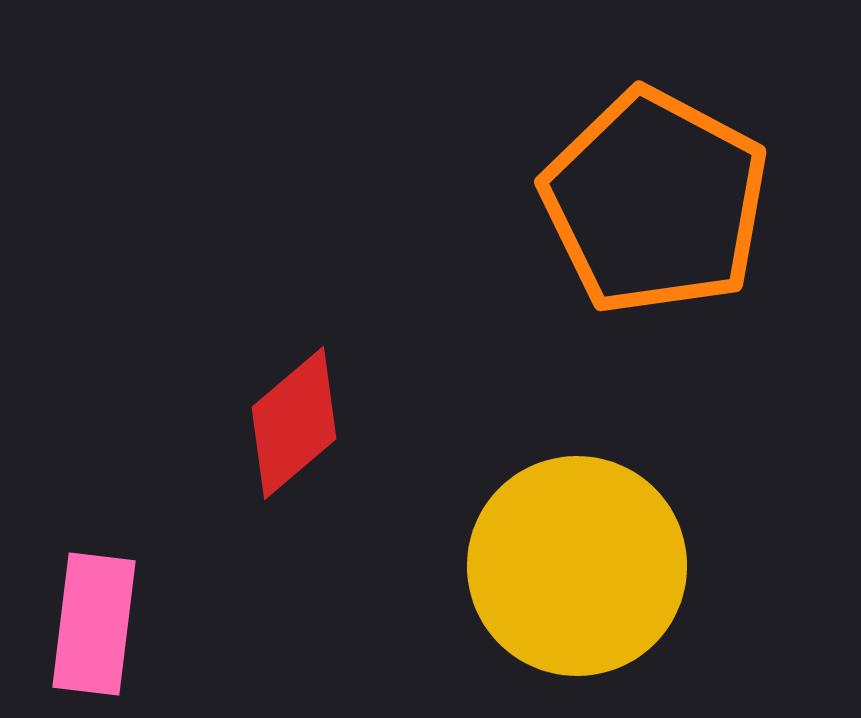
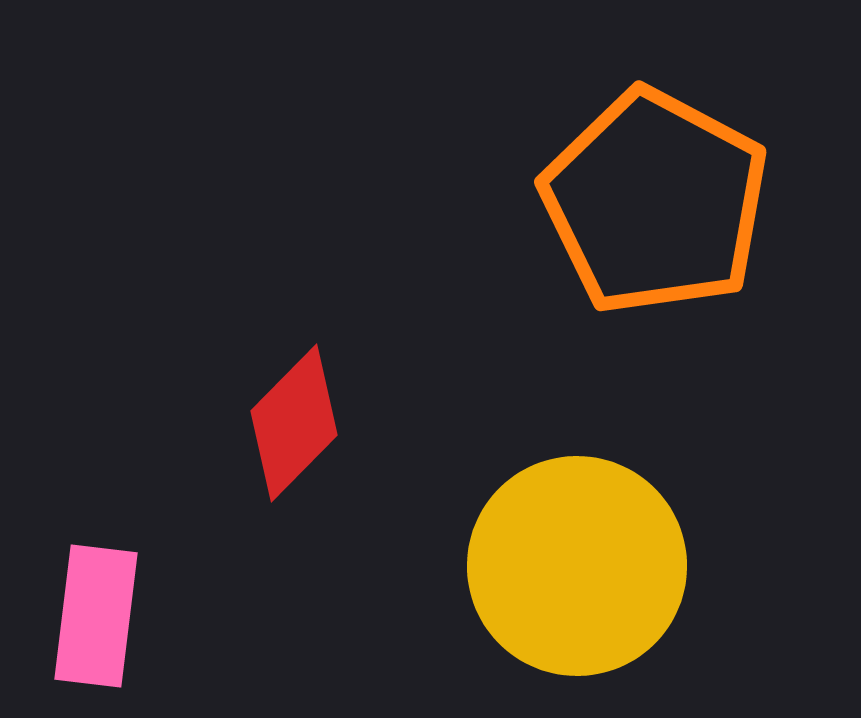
red diamond: rotated 5 degrees counterclockwise
pink rectangle: moved 2 px right, 8 px up
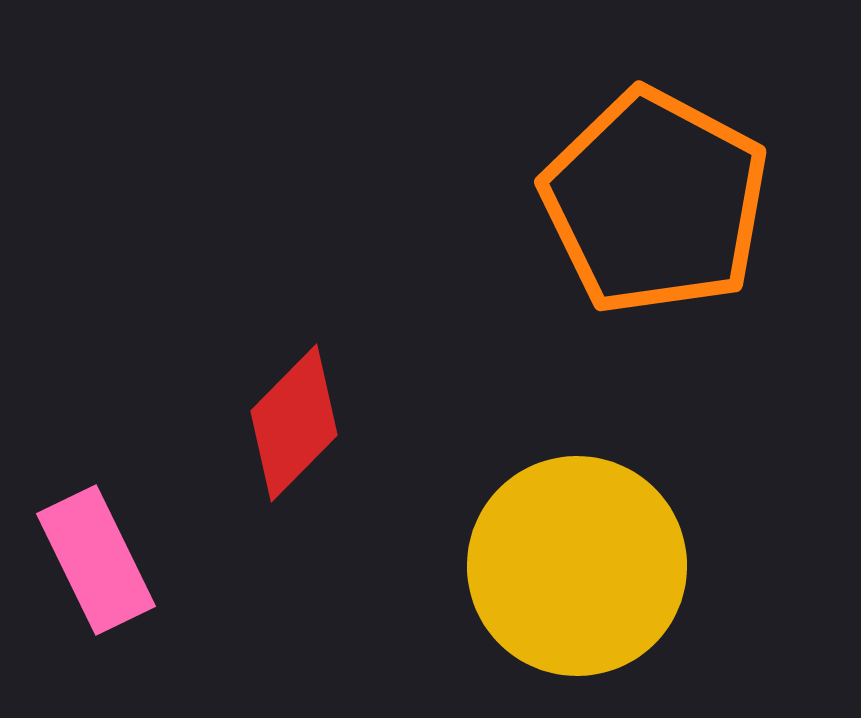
pink rectangle: moved 56 px up; rotated 33 degrees counterclockwise
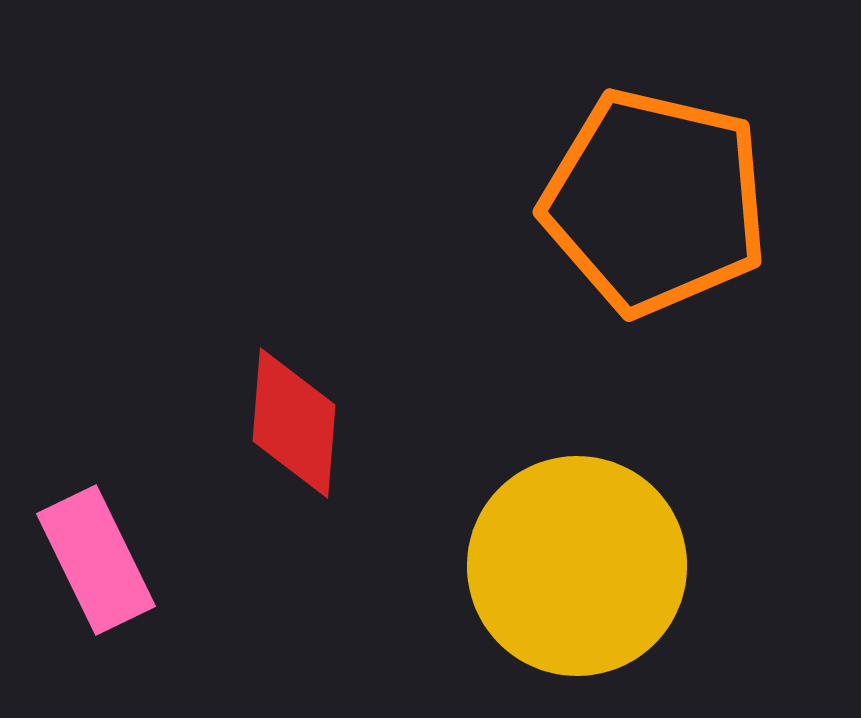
orange pentagon: rotated 15 degrees counterclockwise
red diamond: rotated 40 degrees counterclockwise
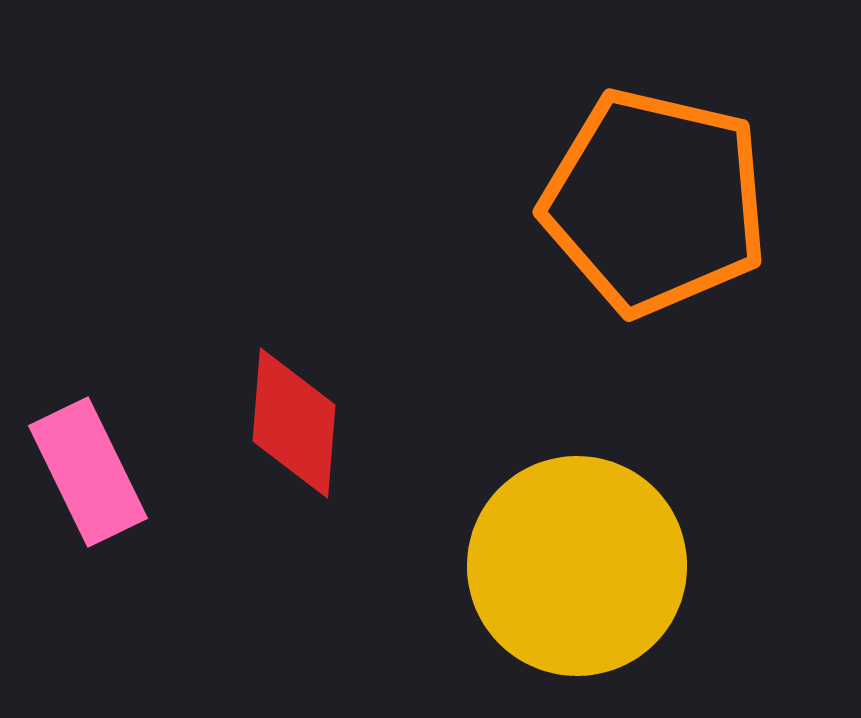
pink rectangle: moved 8 px left, 88 px up
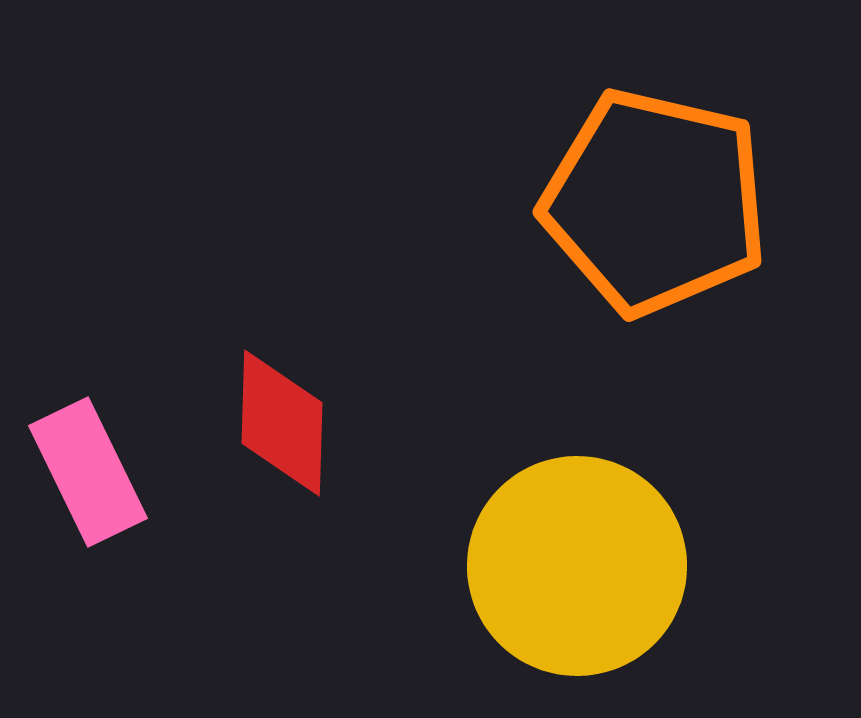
red diamond: moved 12 px left; rotated 3 degrees counterclockwise
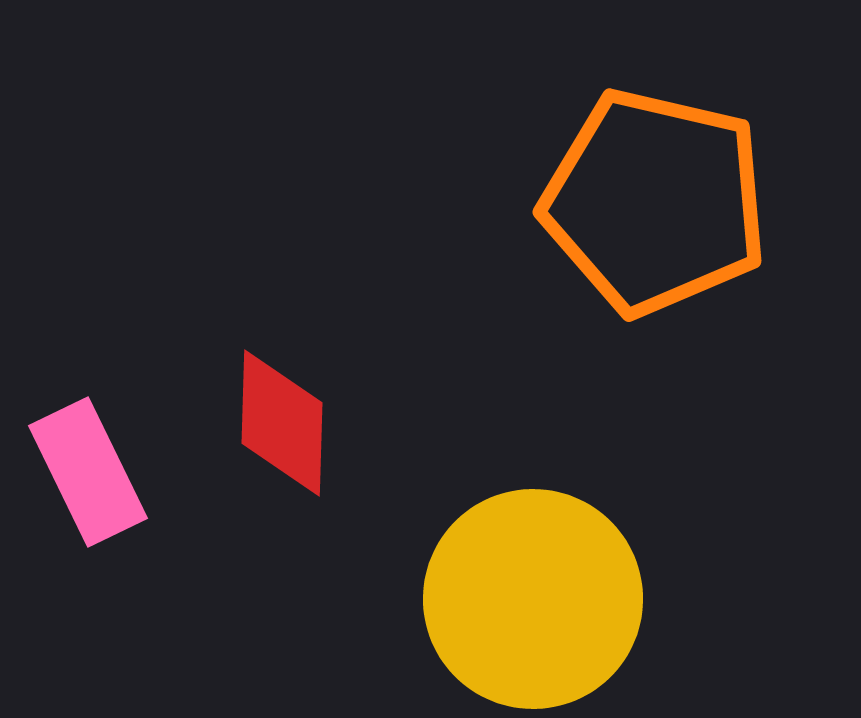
yellow circle: moved 44 px left, 33 px down
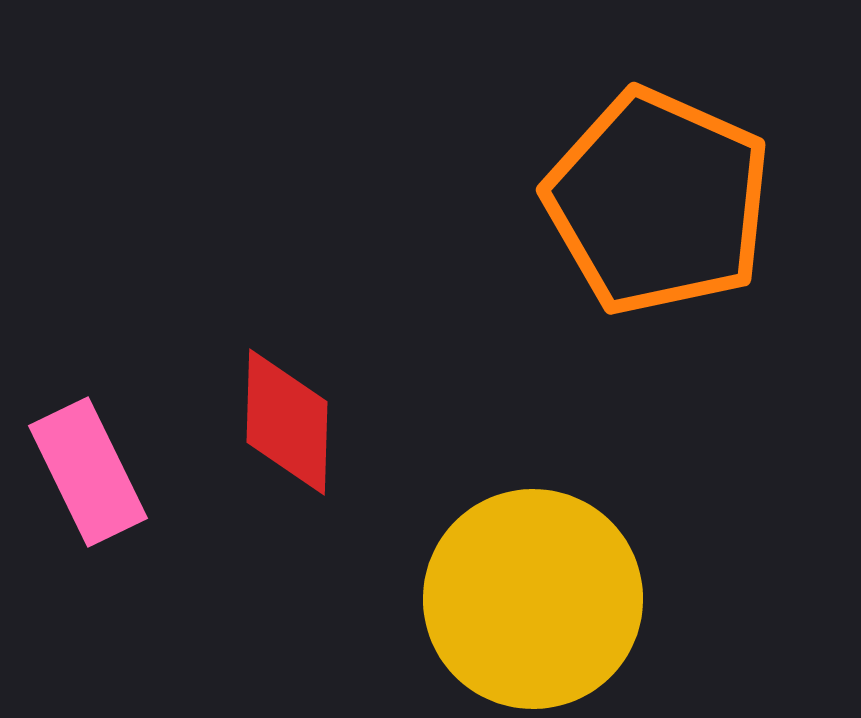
orange pentagon: moved 3 px right; rotated 11 degrees clockwise
red diamond: moved 5 px right, 1 px up
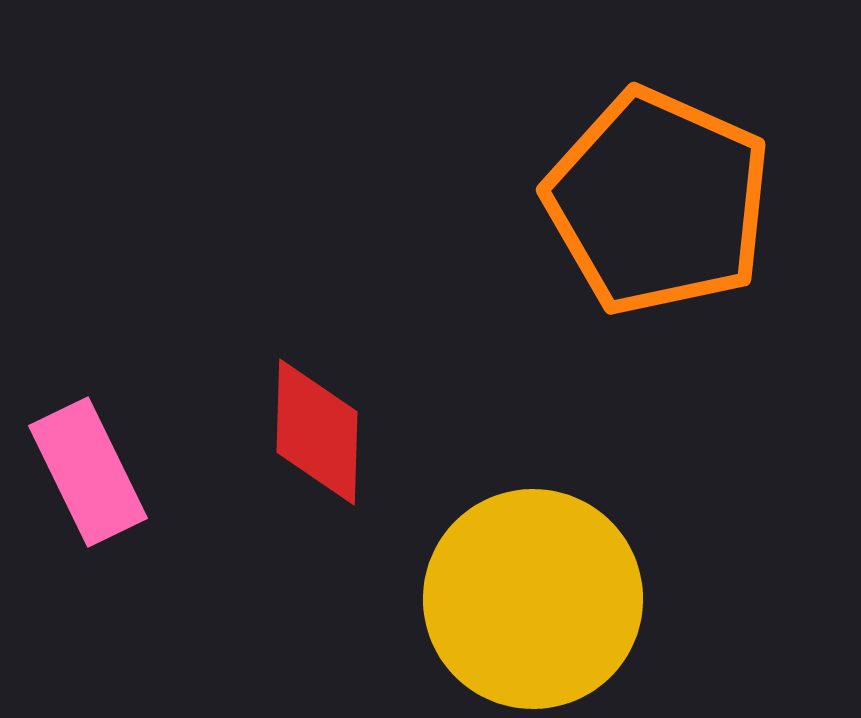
red diamond: moved 30 px right, 10 px down
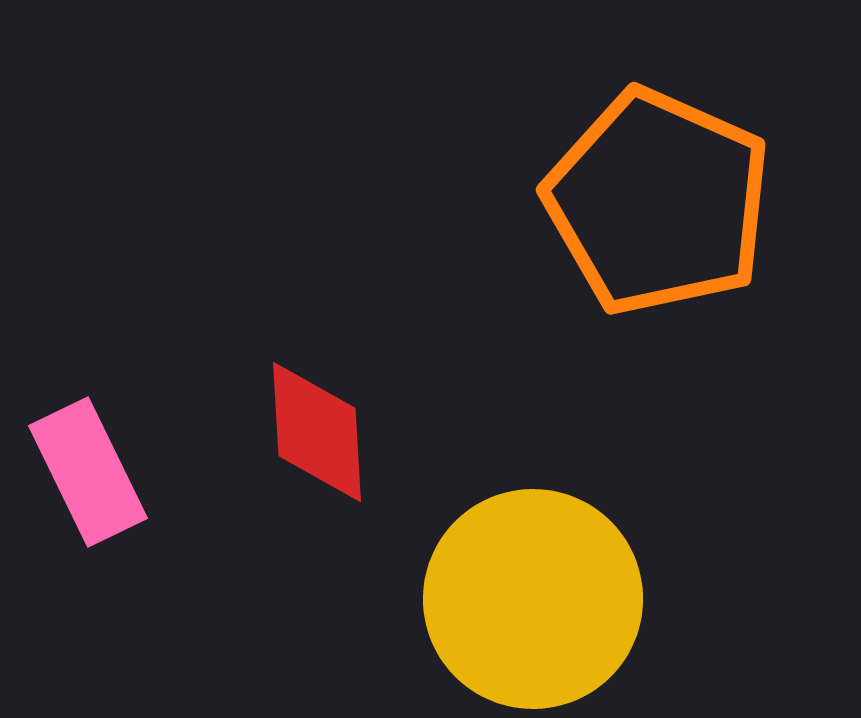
red diamond: rotated 5 degrees counterclockwise
